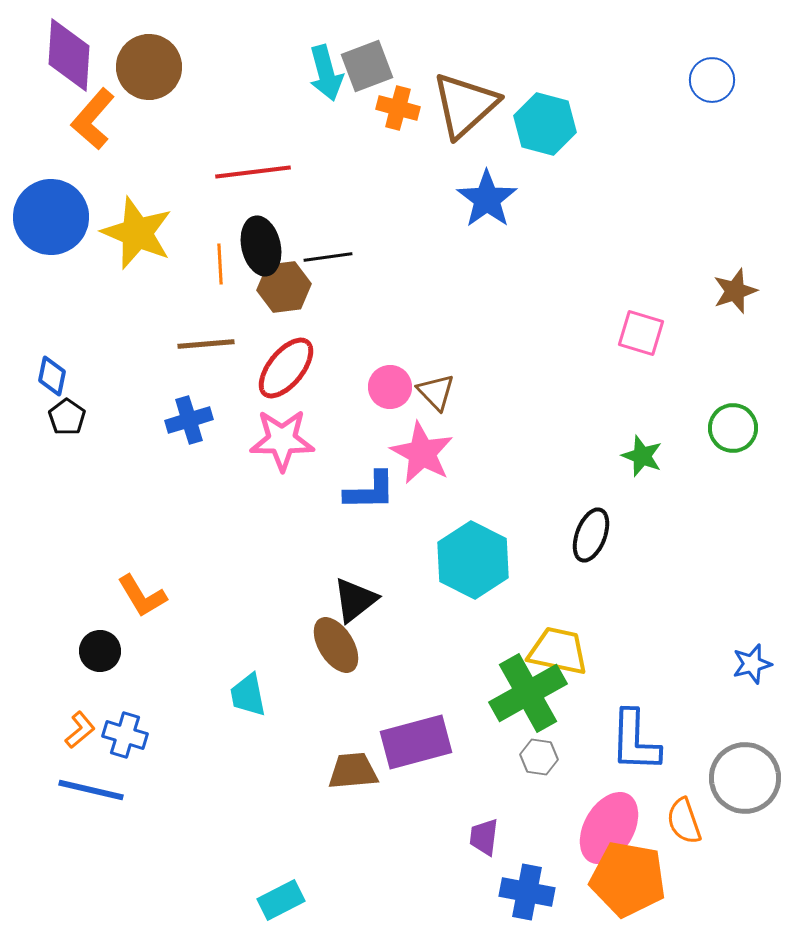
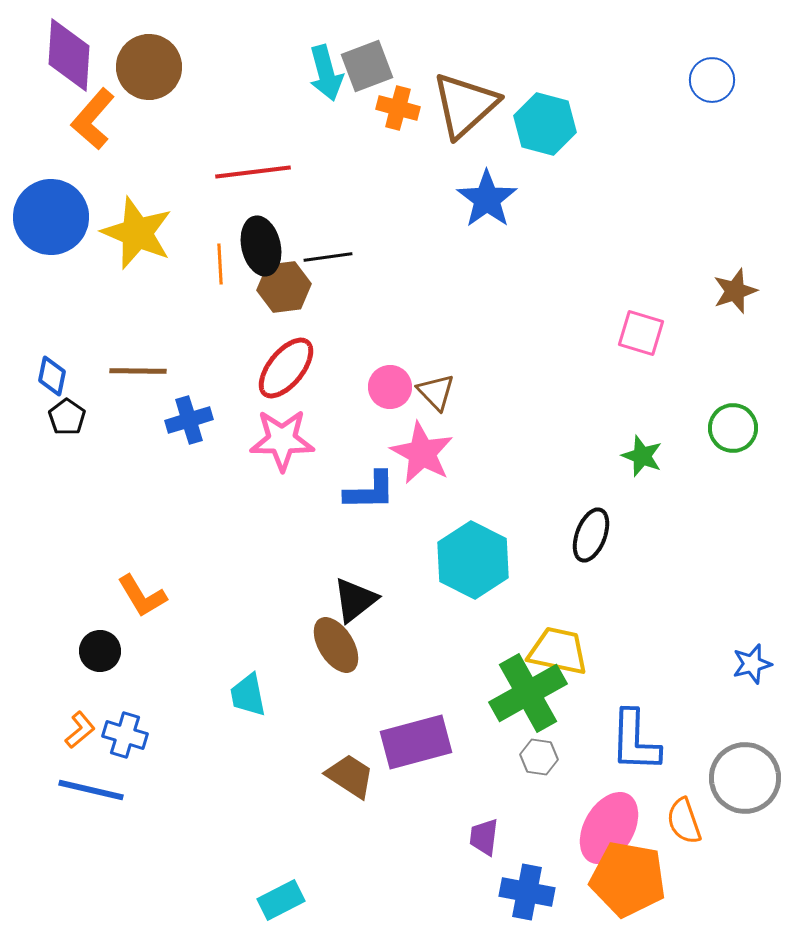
brown line at (206, 344): moved 68 px left, 27 px down; rotated 6 degrees clockwise
brown trapezoid at (353, 771): moved 3 px left, 5 px down; rotated 38 degrees clockwise
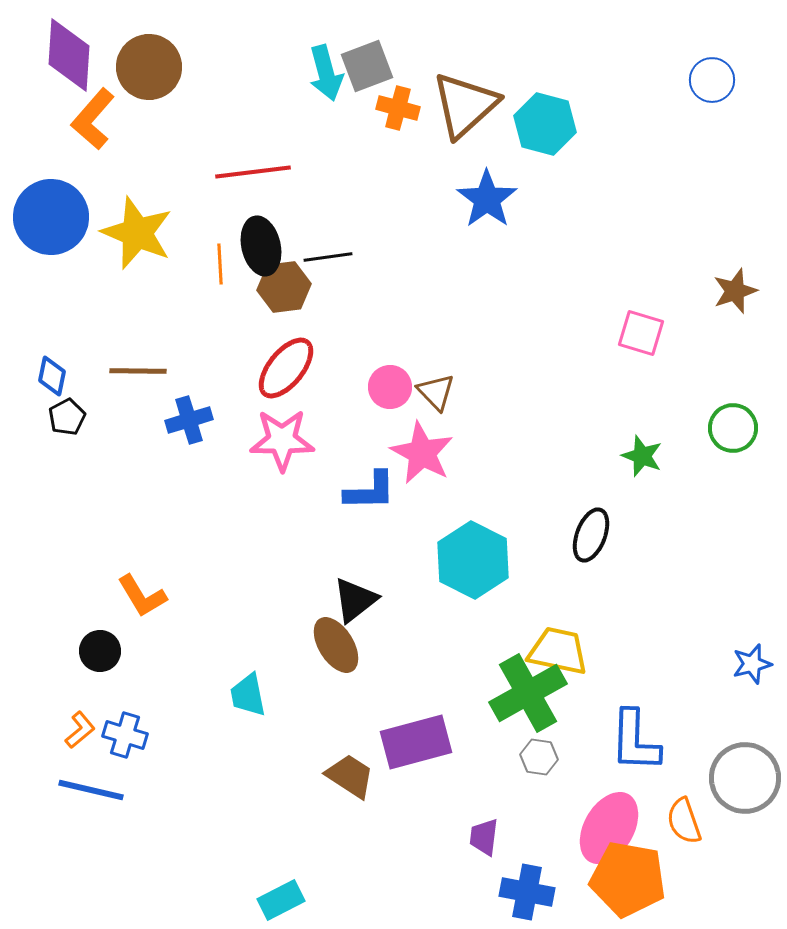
black pentagon at (67, 417): rotated 9 degrees clockwise
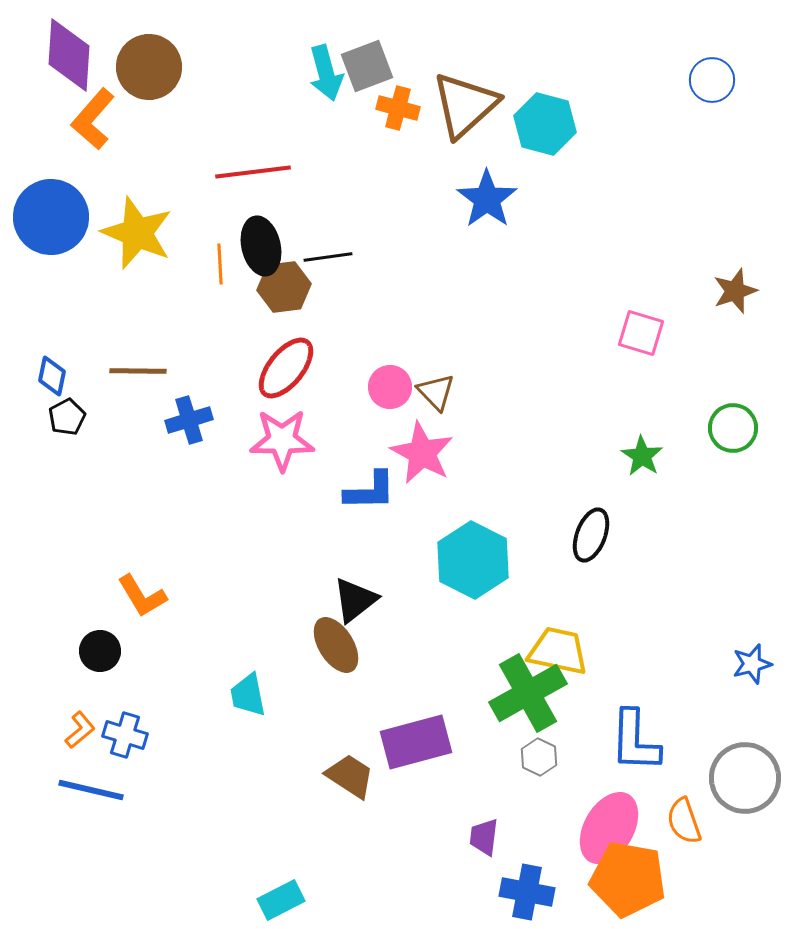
green star at (642, 456): rotated 12 degrees clockwise
gray hexagon at (539, 757): rotated 18 degrees clockwise
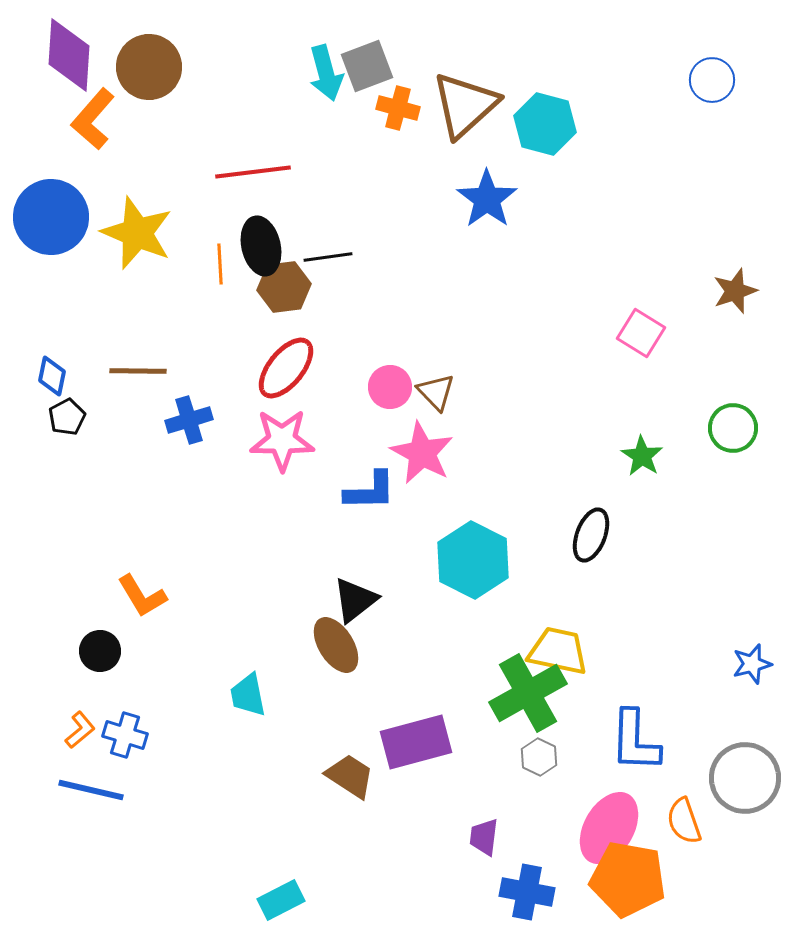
pink square at (641, 333): rotated 15 degrees clockwise
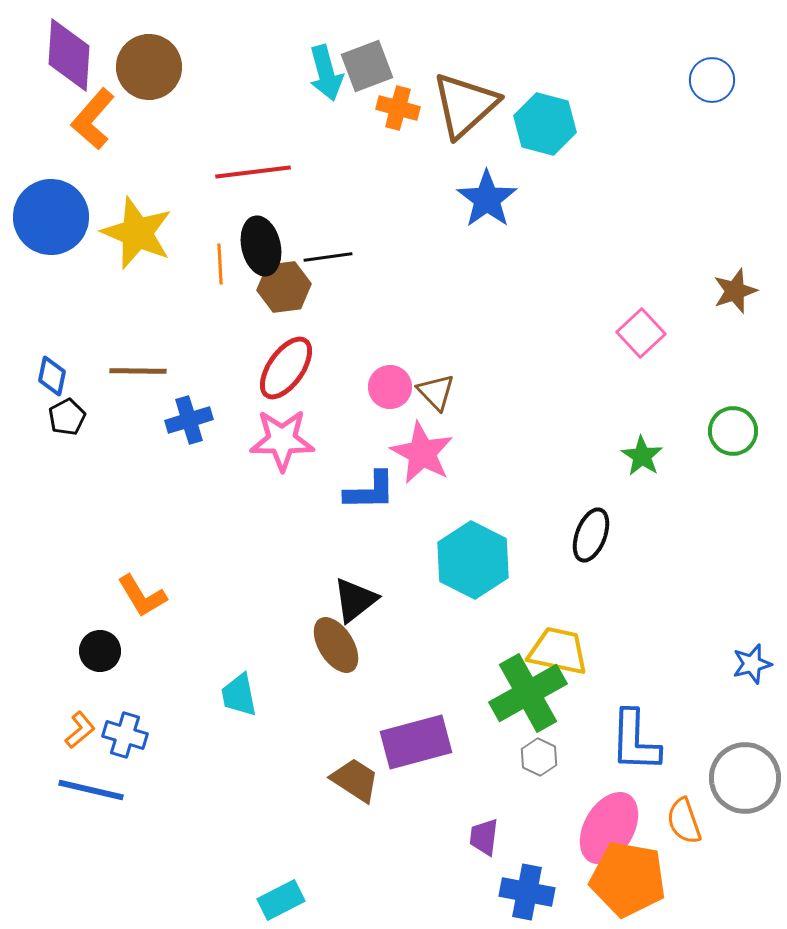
pink square at (641, 333): rotated 15 degrees clockwise
red ellipse at (286, 368): rotated 4 degrees counterclockwise
green circle at (733, 428): moved 3 px down
cyan trapezoid at (248, 695): moved 9 px left
brown trapezoid at (350, 776): moved 5 px right, 4 px down
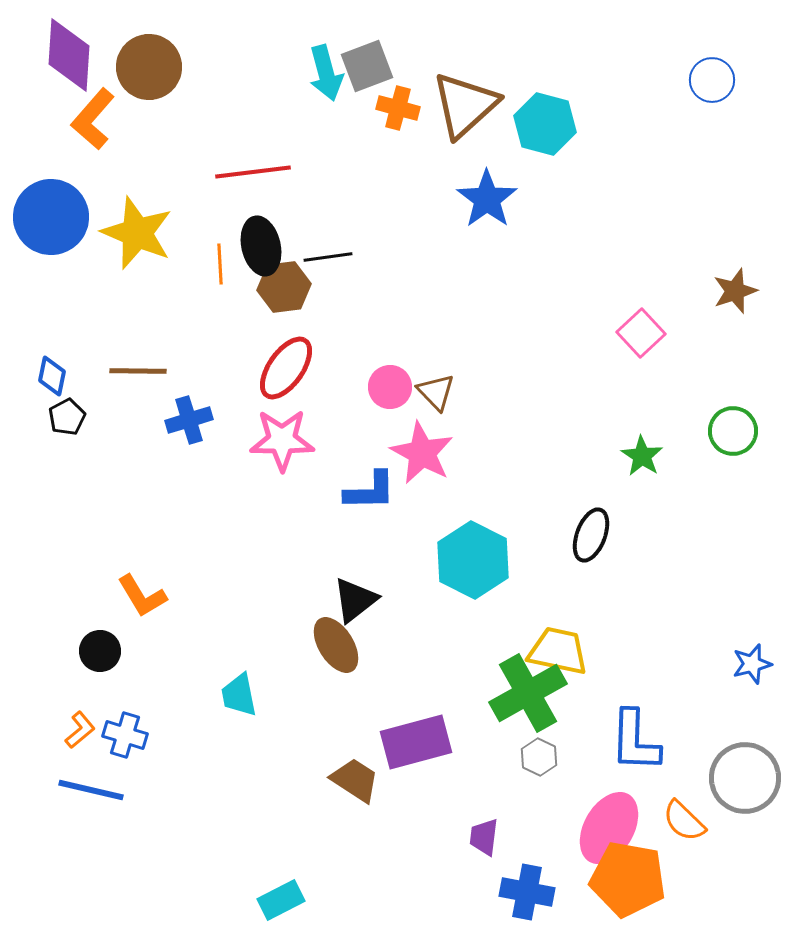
orange semicircle at (684, 821): rotated 27 degrees counterclockwise
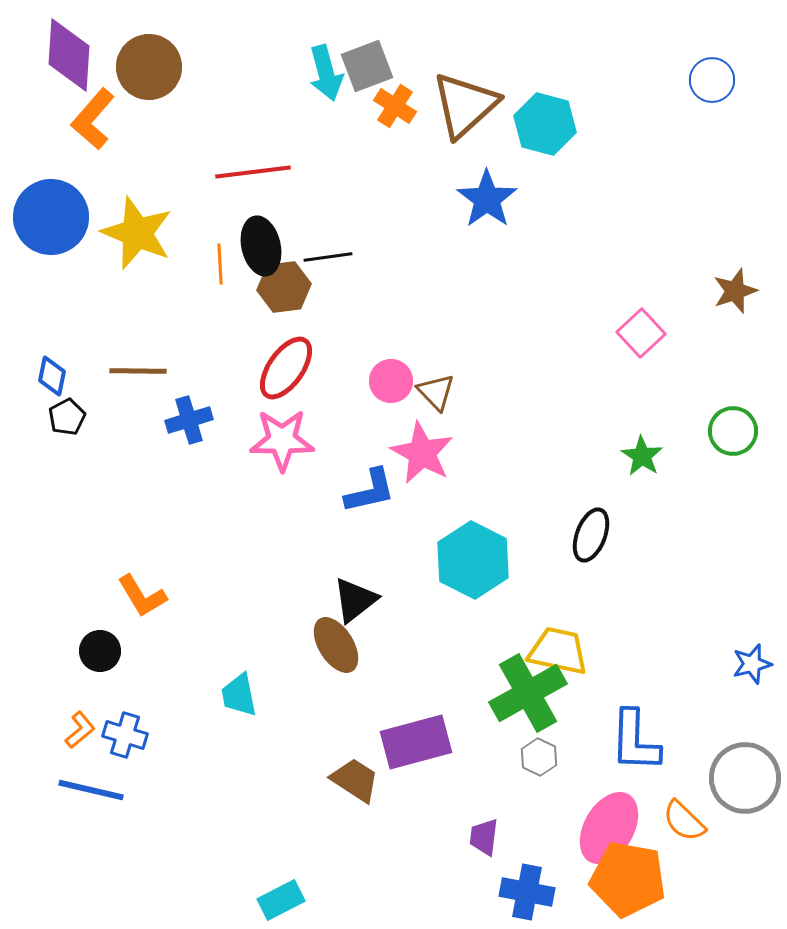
orange cross at (398, 108): moved 3 px left, 2 px up; rotated 18 degrees clockwise
pink circle at (390, 387): moved 1 px right, 6 px up
blue L-shape at (370, 491): rotated 12 degrees counterclockwise
